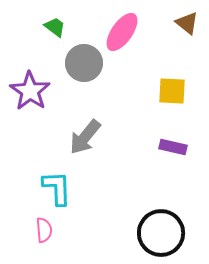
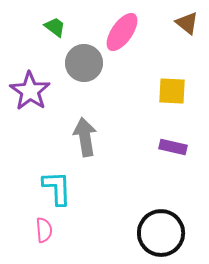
gray arrow: rotated 132 degrees clockwise
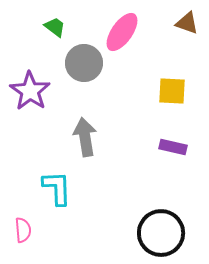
brown triangle: rotated 20 degrees counterclockwise
pink semicircle: moved 21 px left
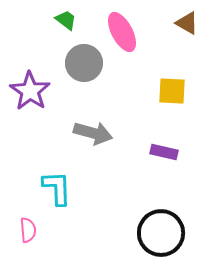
brown triangle: rotated 10 degrees clockwise
green trapezoid: moved 11 px right, 7 px up
pink ellipse: rotated 63 degrees counterclockwise
gray arrow: moved 8 px right, 4 px up; rotated 114 degrees clockwise
purple rectangle: moved 9 px left, 5 px down
pink semicircle: moved 5 px right
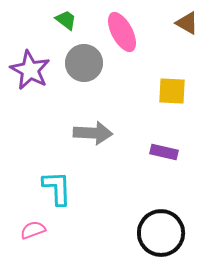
purple star: moved 21 px up; rotated 6 degrees counterclockwise
gray arrow: rotated 12 degrees counterclockwise
pink semicircle: moved 5 px right; rotated 105 degrees counterclockwise
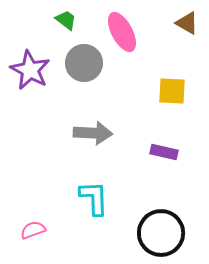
cyan L-shape: moved 37 px right, 10 px down
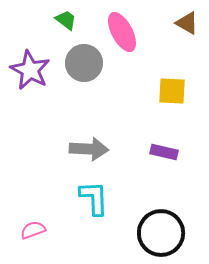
gray arrow: moved 4 px left, 16 px down
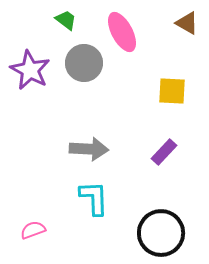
purple rectangle: rotated 60 degrees counterclockwise
